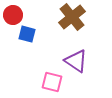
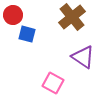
purple triangle: moved 7 px right, 4 px up
pink square: moved 1 px right, 1 px down; rotated 15 degrees clockwise
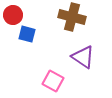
brown cross: rotated 36 degrees counterclockwise
pink square: moved 2 px up
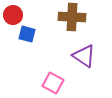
brown cross: rotated 12 degrees counterclockwise
purple triangle: moved 1 px right, 1 px up
pink square: moved 2 px down
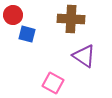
brown cross: moved 1 px left, 2 px down
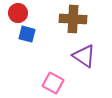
red circle: moved 5 px right, 2 px up
brown cross: moved 2 px right
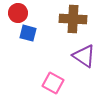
blue square: moved 1 px right, 1 px up
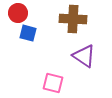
pink square: rotated 15 degrees counterclockwise
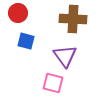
blue square: moved 2 px left, 8 px down
purple triangle: moved 19 px left; rotated 20 degrees clockwise
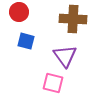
red circle: moved 1 px right, 1 px up
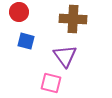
pink square: moved 2 px left
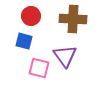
red circle: moved 12 px right, 4 px down
blue square: moved 2 px left
pink square: moved 12 px left, 15 px up
